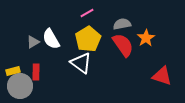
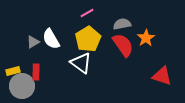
gray circle: moved 2 px right
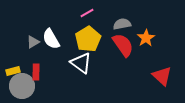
red triangle: rotated 25 degrees clockwise
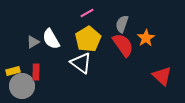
gray semicircle: rotated 60 degrees counterclockwise
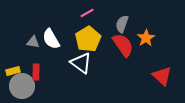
gray triangle: rotated 40 degrees clockwise
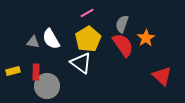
gray circle: moved 25 px right
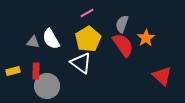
red rectangle: moved 1 px up
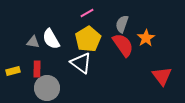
red rectangle: moved 1 px right, 2 px up
red triangle: rotated 10 degrees clockwise
gray circle: moved 2 px down
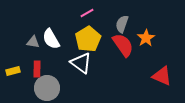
red triangle: rotated 30 degrees counterclockwise
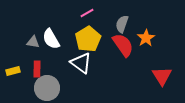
red triangle: rotated 35 degrees clockwise
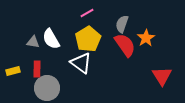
red semicircle: moved 2 px right
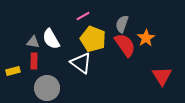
pink line: moved 4 px left, 3 px down
yellow pentagon: moved 5 px right; rotated 20 degrees counterclockwise
red rectangle: moved 3 px left, 8 px up
